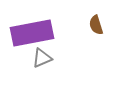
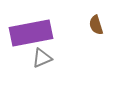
purple rectangle: moved 1 px left
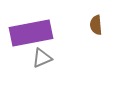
brown semicircle: rotated 12 degrees clockwise
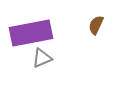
brown semicircle: rotated 30 degrees clockwise
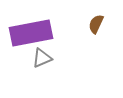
brown semicircle: moved 1 px up
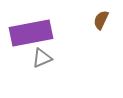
brown semicircle: moved 5 px right, 4 px up
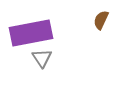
gray triangle: rotated 40 degrees counterclockwise
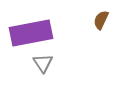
gray triangle: moved 1 px right, 5 px down
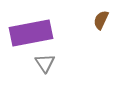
gray triangle: moved 2 px right
